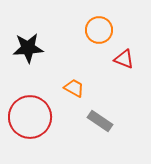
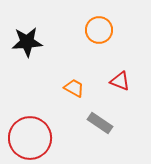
black star: moved 1 px left, 6 px up
red triangle: moved 4 px left, 22 px down
red circle: moved 21 px down
gray rectangle: moved 2 px down
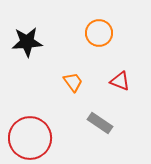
orange circle: moved 3 px down
orange trapezoid: moved 1 px left, 6 px up; rotated 25 degrees clockwise
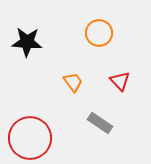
black star: rotated 8 degrees clockwise
red triangle: rotated 25 degrees clockwise
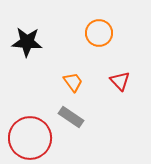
gray rectangle: moved 29 px left, 6 px up
